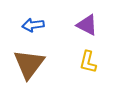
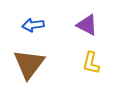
yellow L-shape: moved 3 px right, 1 px down
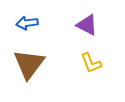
blue arrow: moved 6 px left, 2 px up
yellow L-shape: rotated 35 degrees counterclockwise
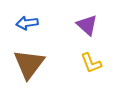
purple triangle: rotated 15 degrees clockwise
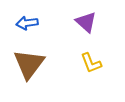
purple triangle: moved 1 px left, 3 px up
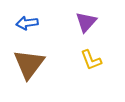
purple triangle: rotated 30 degrees clockwise
yellow L-shape: moved 3 px up
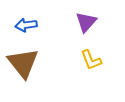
blue arrow: moved 1 px left, 2 px down
brown triangle: moved 6 px left, 1 px up; rotated 16 degrees counterclockwise
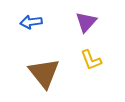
blue arrow: moved 5 px right, 3 px up
brown triangle: moved 21 px right, 10 px down
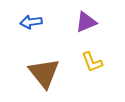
purple triangle: rotated 25 degrees clockwise
yellow L-shape: moved 1 px right, 2 px down
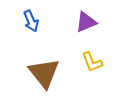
blue arrow: moved 1 px up; rotated 105 degrees counterclockwise
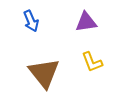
purple triangle: rotated 15 degrees clockwise
